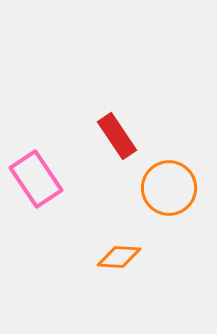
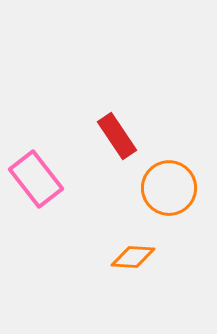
pink rectangle: rotated 4 degrees counterclockwise
orange diamond: moved 14 px right
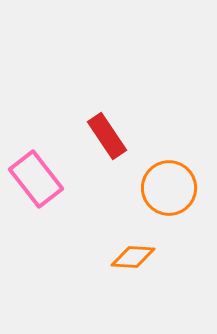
red rectangle: moved 10 px left
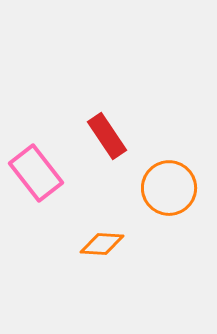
pink rectangle: moved 6 px up
orange diamond: moved 31 px left, 13 px up
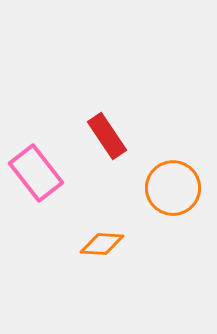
orange circle: moved 4 px right
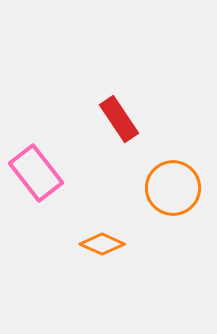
red rectangle: moved 12 px right, 17 px up
orange diamond: rotated 21 degrees clockwise
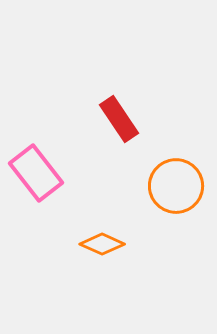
orange circle: moved 3 px right, 2 px up
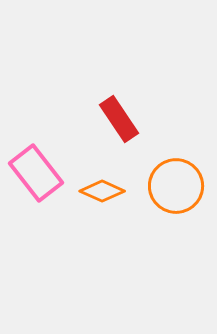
orange diamond: moved 53 px up
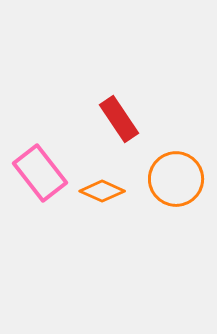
pink rectangle: moved 4 px right
orange circle: moved 7 px up
